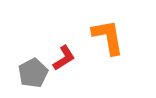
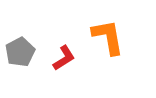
gray pentagon: moved 13 px left, 21 px up
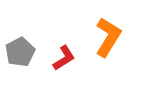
orange L-shape: rotated 42 degrees clockwise
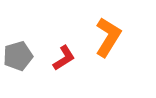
gray pentagon: moved 2 px left, 4 px down; rotated 12 degrees clockwise
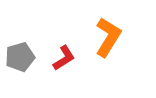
gray pentagon: moved 2 px right, 1 px down
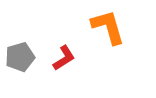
orange L-shape: moved 10 px up; rotated 48 degrees counterclockwise
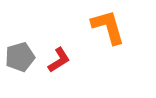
red L-shape: moved 5 px left, 2 px down
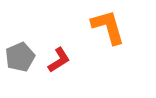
gray pentagon: rotated 8 degrees counterclockwise
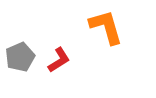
orange L-shape: moved 2 px left
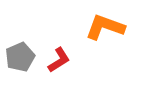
orange L-shape: moved 1 px left; rotated 54 degrees counterclockwise
